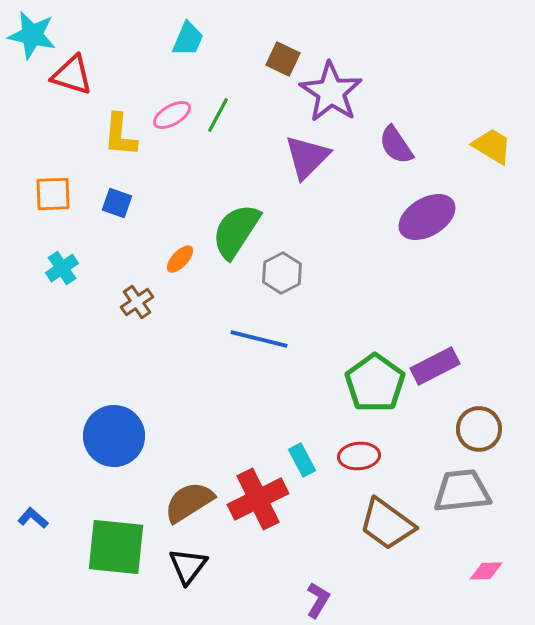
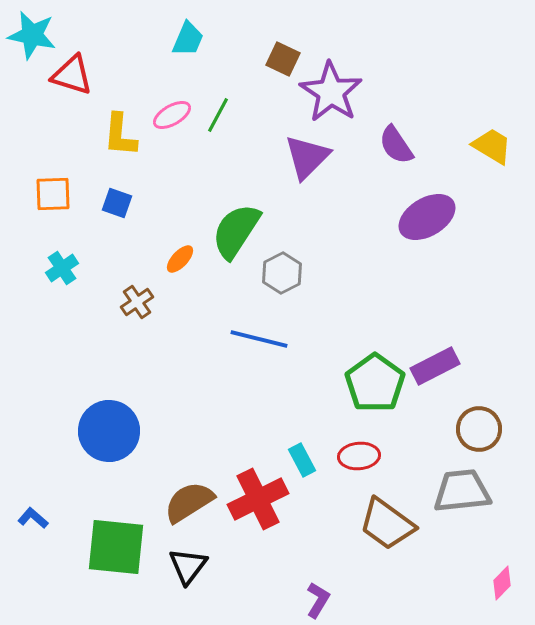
blue circle: moved 5 px left, 5 px up
pink diamond: moved 16 px right, 12 px down; rotated 44 degrees counterclockwise
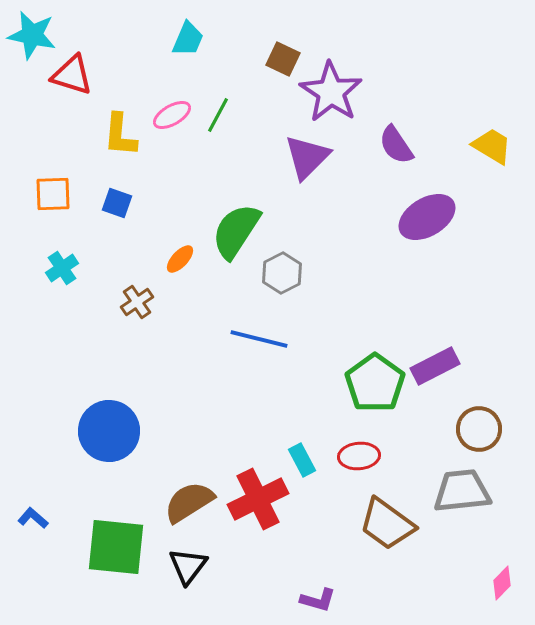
purple L-shape: rotated 75 degrees clockwise
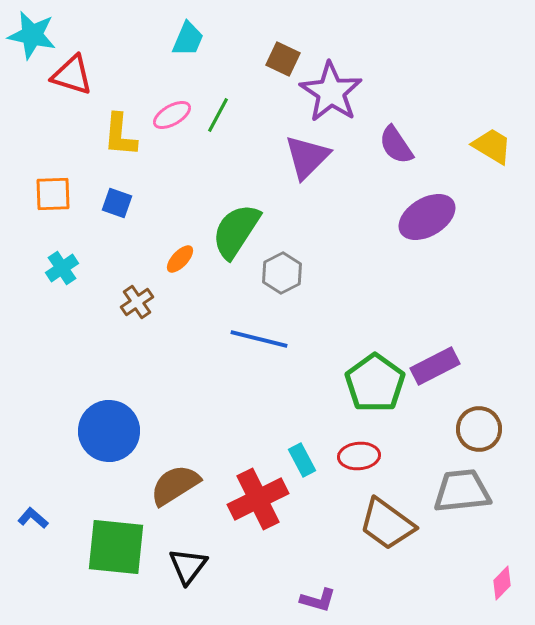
brown semicircle: moved 14 px left, 17 px up
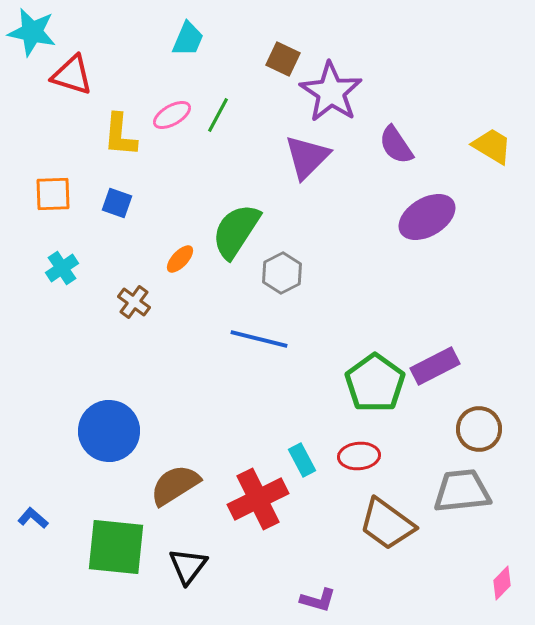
cyan star: moved 3 px up
brown cross: moved 3 px left; rotated 20 degrees counterclockwise
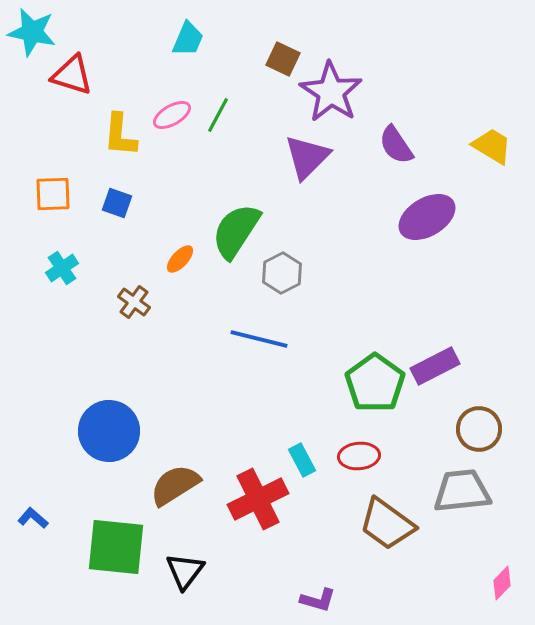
black triangle: moved 3 px left, 5 px down
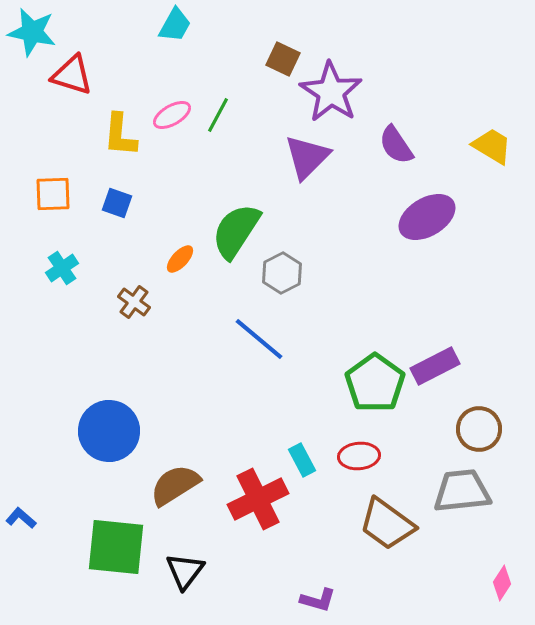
cyan trapezoid: moved 13 px left, 14 px up; rotated 6 degrees clockwise
blue line: rotated 26 degrees clockwise
blue L-shape: moved 12 px left
pink diamond: rotated 12 degrees counterclockwise
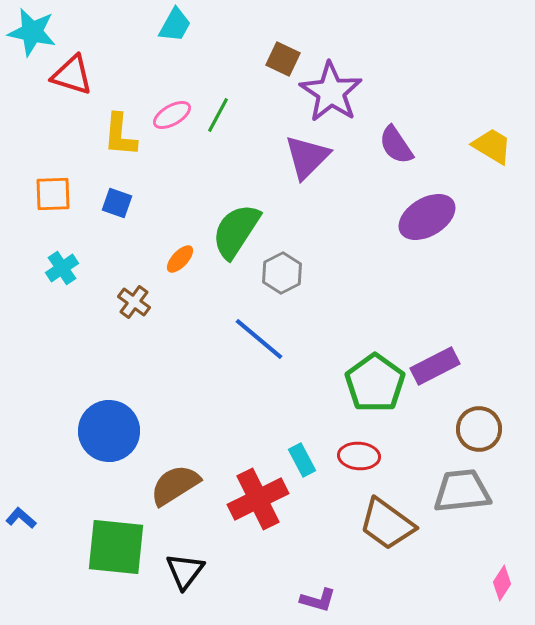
red ellipse: rotated 9 degrees clockwise
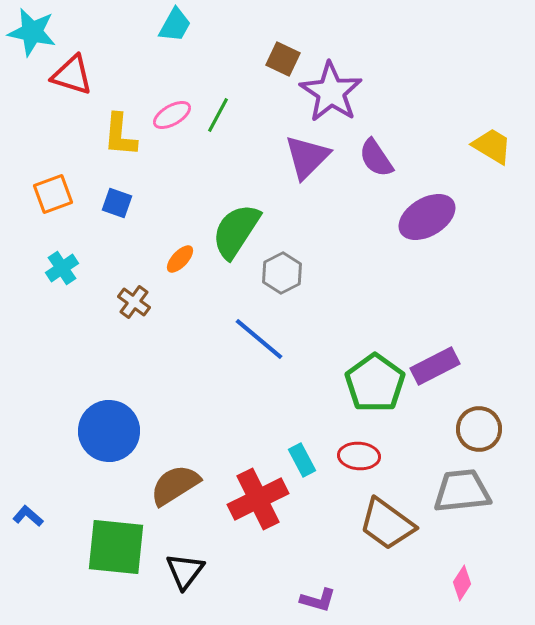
purple semicircle: moved 20 px left, 13 px down
orange square: rotated 18 degrees counterclockwise
blue L-shape: moved 7 px right, 2 px up
pink diamond: moved 40 px left
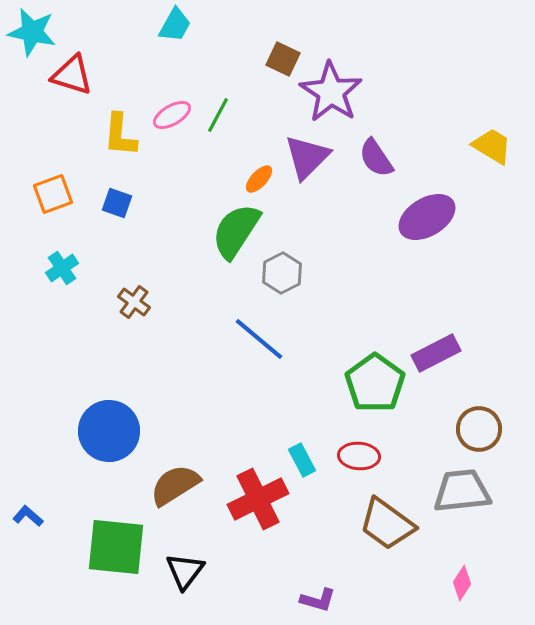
orange ellipse: moved 79 px right, 80 px up
purple rectangle: moved 1 px right, 13 px up
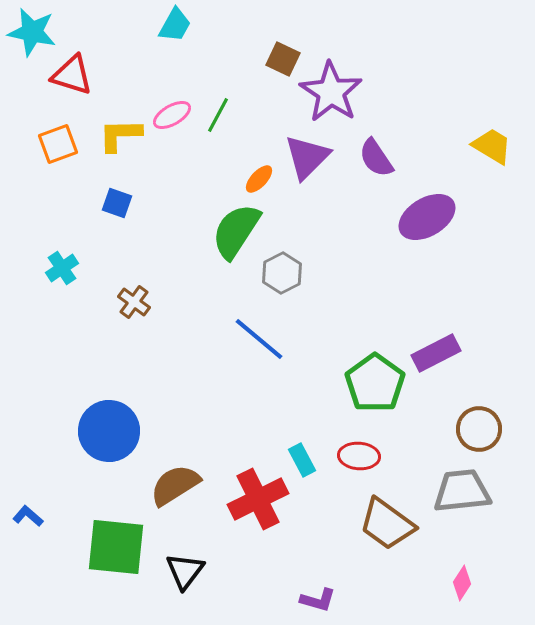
yellow L-shape: rotated 84 degrees clockwise
orange square: moved 5 px right, 50 px up
